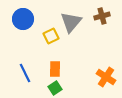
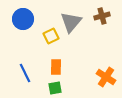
orange rectangle: moved 1 px right, 2 px up
green square: rotated 24 degrees clockwise
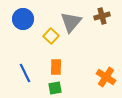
yellow square: rotated 21 degrees counterclockwise
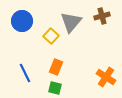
blue circle: moved 1 px left, 2 px down
orange rectangle: rotated 21 degrees clockwise
green square: rotated 24 degrees clockwise
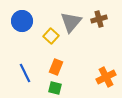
brown cross: moved 3 px left, 3 px down
orange cross: rotated 30 degrees clockwise
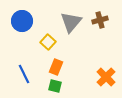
brown cross: moved 1 px right, 1 px down
yellow square: moved 3 px left, 6 px down
blue line: moved 1 px left, 1 px down
orange cross: rotated 18 degrees counterclockwise
green square: moved 2 px up
